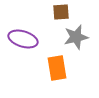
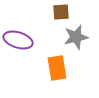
purple ellipse: moved 5 px left, 1 px down
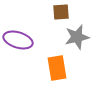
gray star: moved 1 px right
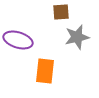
orange rectangle: moved 12 px left, 3 px down; rotated 15 degrees clockwise
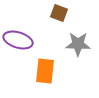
brown square: moved 2 px left, 1 px down; rotated 24 degrees clockwise
gray star: moved 1 px right, 7 px down; rotated 15 degrees clockwise
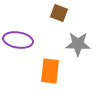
purple ellipse: rotated 8 degrees counterclockwise
orange rectangle: moved 5 px right
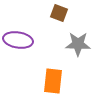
orange rectangle: moved 3 px right, 10 px down
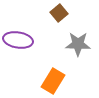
brown square: rotated 30 degrees clockwise
orange rectangle: rotated 25 degrees clockwise
